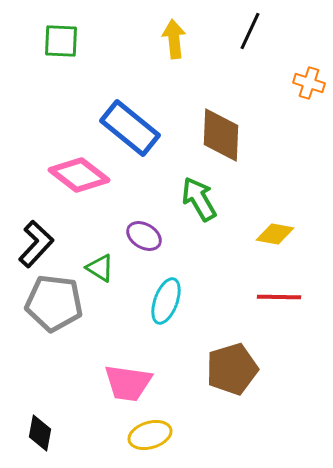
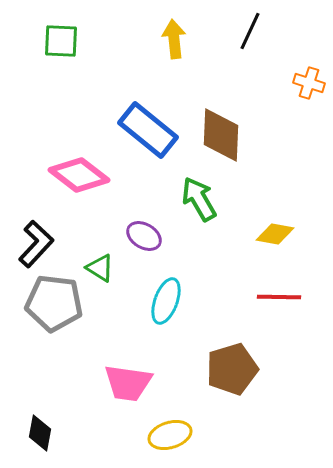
blue rectangle: moved 18 px right, 2 px down
yellow ellipse: moved 20 px right
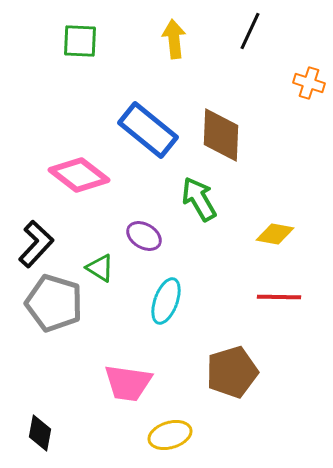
green square: moved 19 px right
gray pentagon: rotated 10 degrees clockwise
brown pentagon: moved 3 px down
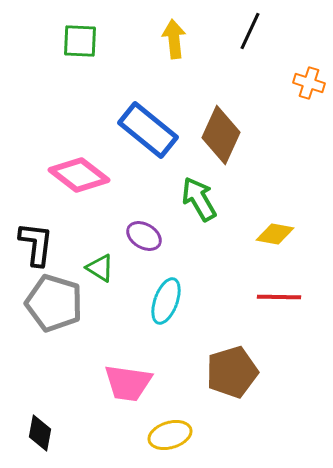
brown diamond: rotated 22 degrees clockwise
black L-shape: rotated 36 degrees counterclockwise
